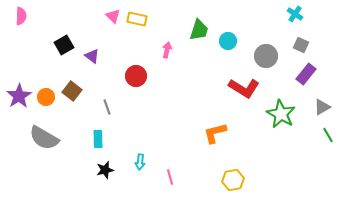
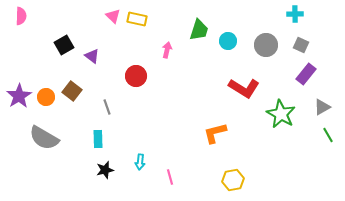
cyan cross: rotated 35 degrees counterclockwise
gray circle: moved 11 px up
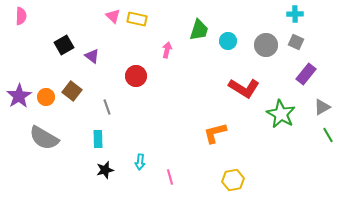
gray square: moved 5 px left, 3 px up
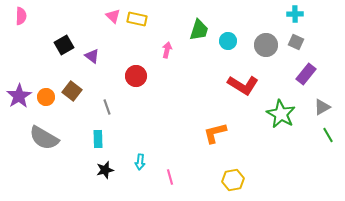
red L-shape: moved 1 px left, 3 px up
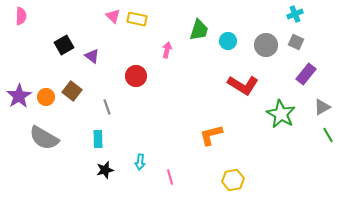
cyan cross: rotated 21 degrees counterclockwise
orange L-shape: moved 4 px left, 2 px down
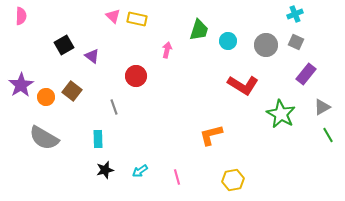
purple star: moved 2 px right, 11 px up
gray line: moved 7 px right
cyan arrow: moved 9 px down; rotated 49 degrees clockwise
pink line: moved 7 px right
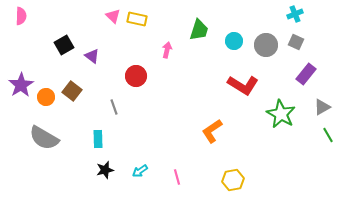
cyan circle: moved 6 px right
orange L-shape: moved 1 px right, 4 px up; rotated 20 degrees counterclockwise
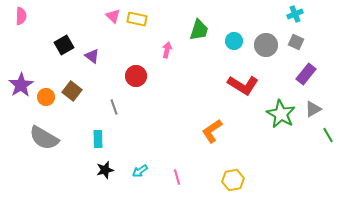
gray triangle: moved 9 px left, 2 px down
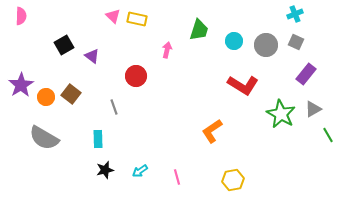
brown square: moved 1 px left, 3 px down
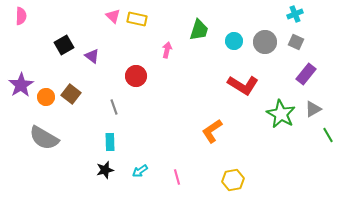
gray circle: moved 1 px left, 3 px up
cyan rectangle: moved 12 px right, 3 px down
